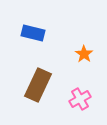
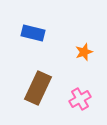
orange star: moved 2 px up; rotated 18 degrees clockwise
brown rectangle: moved 3 px down
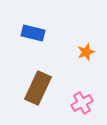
orange star: moved 2 px right
pink cross: moved 2 px right, 4 px down
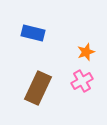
pink cross: moved 22 px up
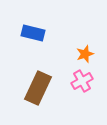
orange star: moved 1 px left, 2 px down
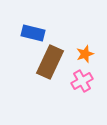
brown rectangle: moved 12 px right, 26 px up
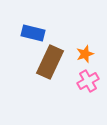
pink cross: moved 6 px right
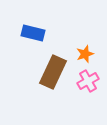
brown rectangle: moved 3 px right, 10 px down
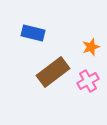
orange star: moved 6 px right, 7 px up
brown rectangle: rotated 28 degrees clockwise
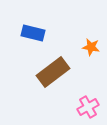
orange star: rotated 30 degrees clockwise
pink cross: moved 26 px down
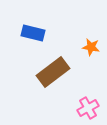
pink cross: moved 1 px down
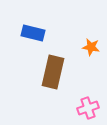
brown rectangle: rotated 40 degrees counterclockwise
pink cross: rotated 10 degrees clockwise
